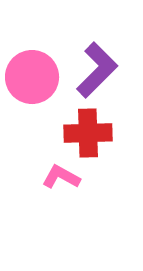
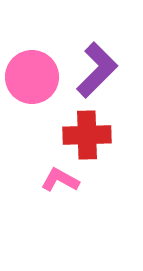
red cross: moved 1 px left, 2 px down
pink L-shape: moved 1 px left, 3 px down
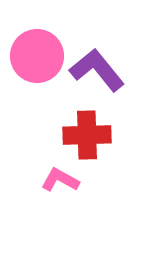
purple L-shape: rotated 84 degrees counterclockwise
pink circle: moved 5 px right, 21 px up
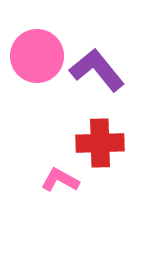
red cross: moved 13 px right, 8 px down
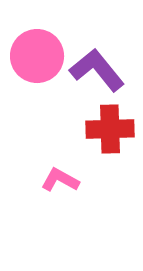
red cross: moved 10 px right, 14 px up
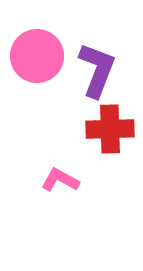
purple L-shape: rotated 60 degrees clockwise
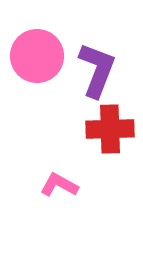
pink L-shape: moved 1 px left, 5 px down
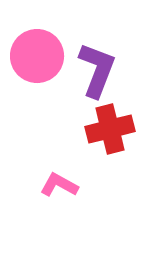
red cross: rotated 12 degrees counterclockwise
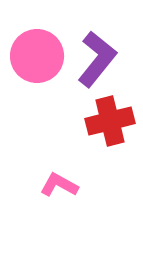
purple L-shape: moved 11 px up; rotated 18 degrees clockwise
red cross: moved 8 px up
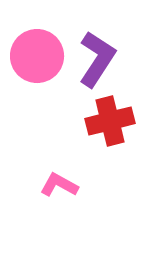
purple L-shape: rotated 6 degrees counterclockwise
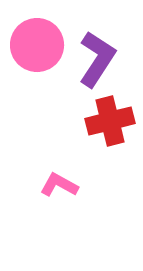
pink circle: moved 11 px up
